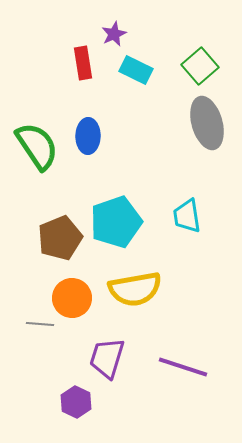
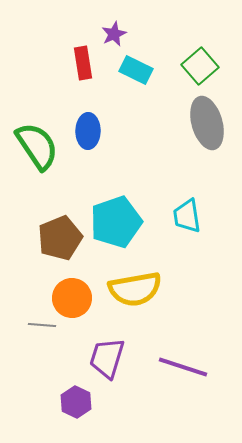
blue ellipse: moved 5 px up
gray line: moved 2 px right, 1 px down
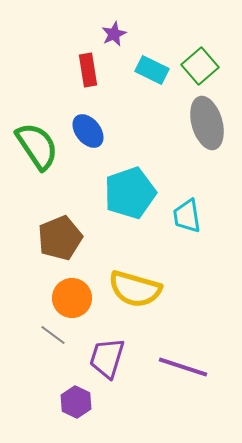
red rectangle: moved 5 px right, 7 px down
cyan rectangle: moved 16 px right
blue ellipse: rotated 40 degrees counterclockwise
cyan pentagon: moved 14 px right, 29 px up
yellow semicircle: rotated 26 degrees clockwise
gray line: moved 11 px right, 10 px down; rotated 32 degrees clockwise
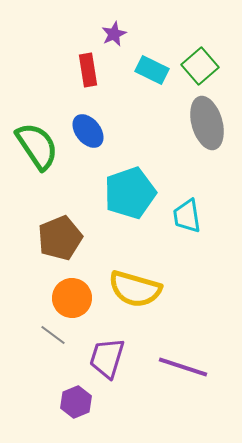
purple hexagon: rotated 12 degrees clockwise
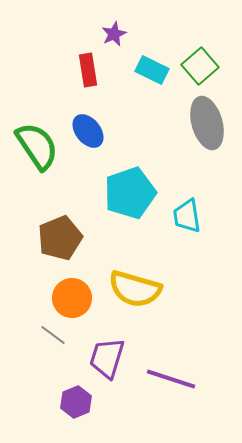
purple line: moved 12 px left, 12 px down
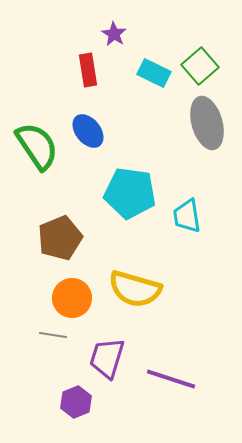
purple star: rotated 15 degrees counterclockwise
cyan rectangle: moved 2 px right, 3 px down
cyan pentagon: rotated 27 degrees clockwise
gray line: rotated 28 degrees counterclockwise
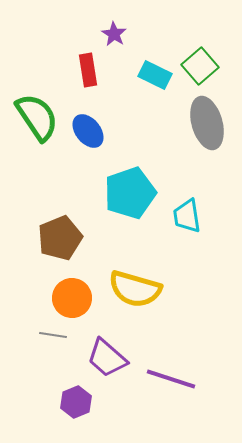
cyan rectangle: moved 1 px right, 2 px down
green semicircle: moved 29 px up
cyan pentagon: rotated 27 degrees counterclockwise
purple trapezoid: rotated 66 degrees counterclockwise
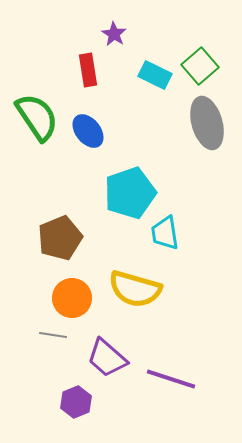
cyan trapezoid: moved 22 px left, 17 px down
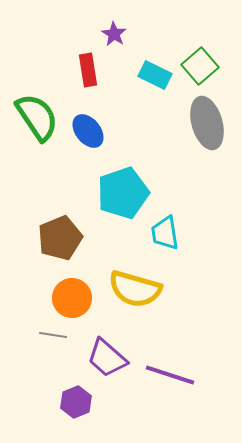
cyan pentagon: moved 7 px left
purple line: moved 1 px left, 4 px up
